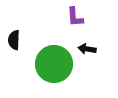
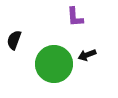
black semicircle: rotated 18 degrees clockwise
black arrow: moved 6 px down; rotated 30 degrees counterclockwise
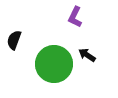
purple L-shape: rotated 30 degrees clockwise
black arrow: rotated 54 degrees clockwise
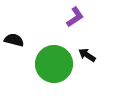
purple L-shape: rotated 150 degrees counterclockwise
black semicircle: rotated 84 degrees clockwise
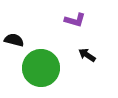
purple L-shape: moved 3 px down; rotated 50 degrees clockwise
green circle: moved 13 px left, 4 px down
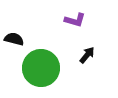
black semicircle: moved 1 px up
black arrow: rotated 96 degrees clockwise
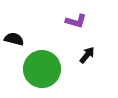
purple L-shape: moved 1 px right, 1 px down
green circle: moved 1 px right, 1 px down
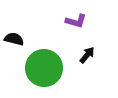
green circle: moved 2 px right, 1 px up
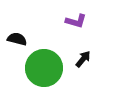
black semicircle: moved 3 px right
black arrow: moved 4 px left, 4 px down
